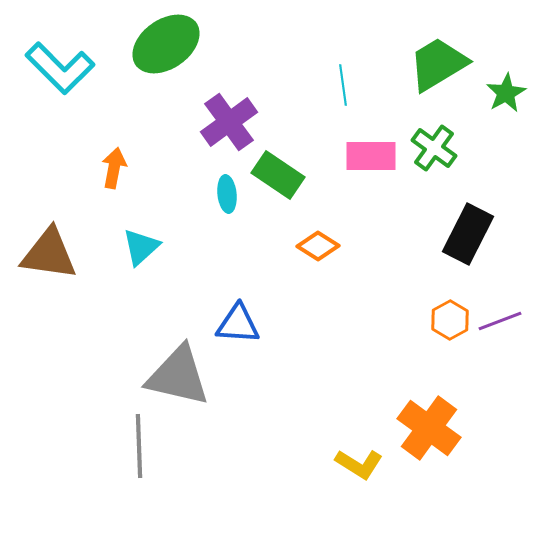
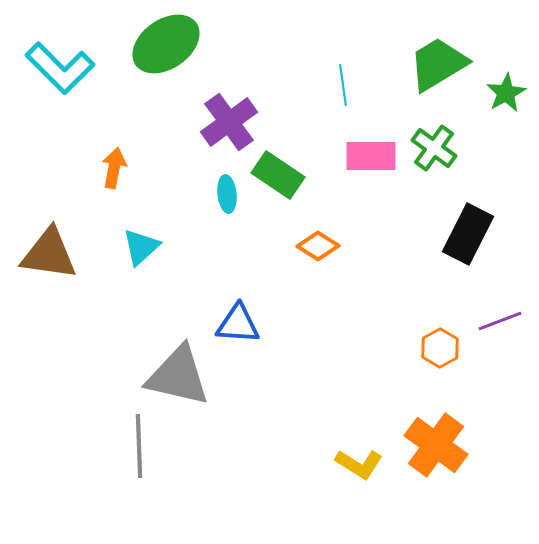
orange hexagon: moved 10 px left, 28 px down
orange cross: moved 7 px right, 17 px down
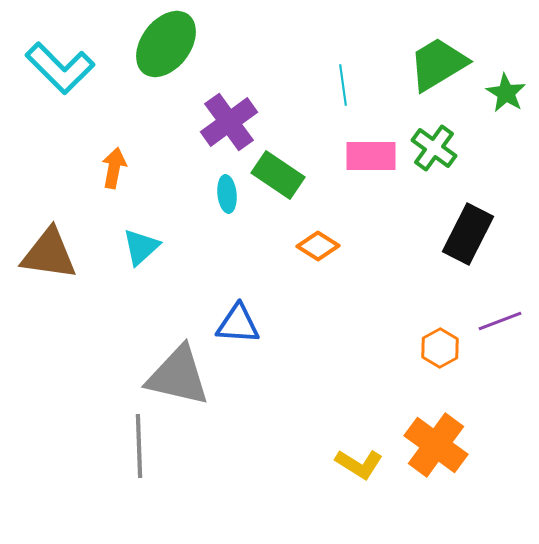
green ellipse: rotated 18 degrees counterclockwise
green star: rotated 12 degrees counterclockwise
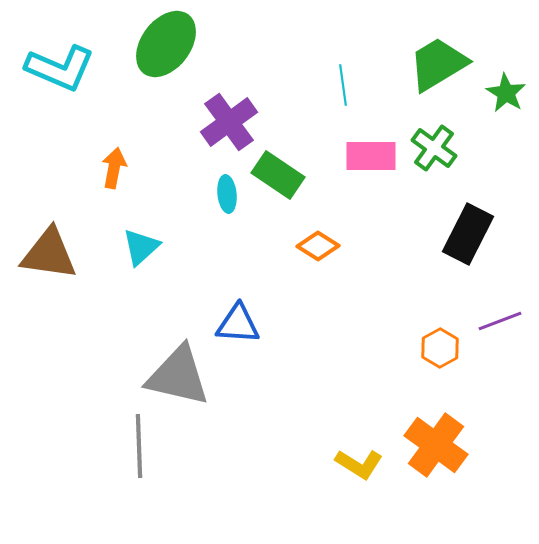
cyan L-shape: rotated 22 degrees counterclockwise
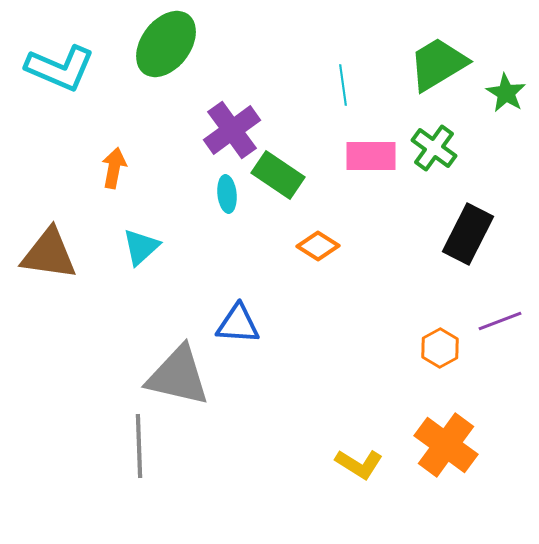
purple cross: moved 3 px right, 8 px down
orange cross: moved 10 px right
